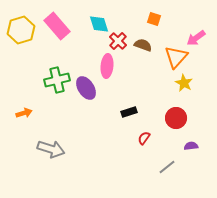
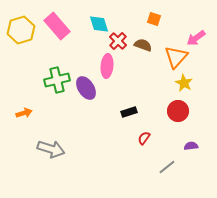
red circle: moved 2 px right, 7 px up
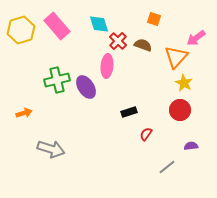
purple ellipse: moved 1 px up
red circle: moved 2 px right, 1 px up
red semicircle: moved 2 px right, 4 px up
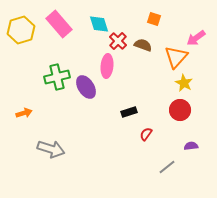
pink rectangle: moved 2 px right, 2 px up
green cross: moved 3 px up
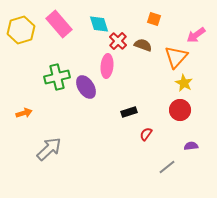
pink arrow: moved 3 px up
gray arrow: moved 2 px left; rotated 60 degrees counterclockwise
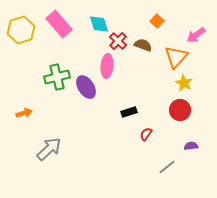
orange square: moved 3 px right, 2 px down; rotated 24 degrees clockwise
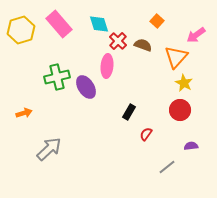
black rectangle: rotated 42 degrees counterclockwise
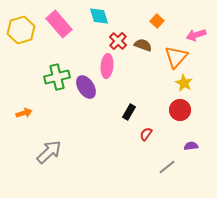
cyan diamond: moved 8 px up
pink arrow: rotated 18 degrees clockwise
gray arrow: moved 3 px down
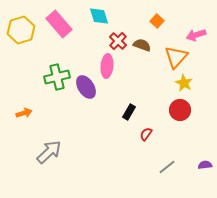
brown semicircle: moved 1 px left
purple semicircle: moved 14 px right, 19 px down
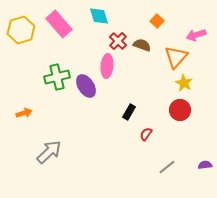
purple ellipse: moved 1 px up
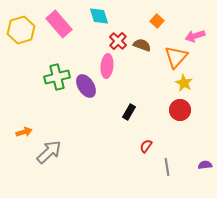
pink arrow: moved 1 px left, 1 px down
orange arrow: moved 19 px down
red semicircle: moved 12 px down
gray line: rotated 60 degrees counterclockwise
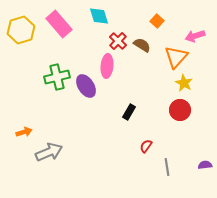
brown semicircle: rotated 12 degrees clockwise
gray arrow: rotated 20 degrees clockwise
